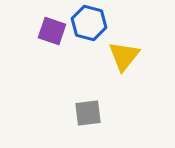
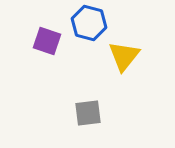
purple square: moved 5 px left, 10 px down
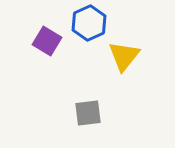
blue hexagon: rotated 20 degrees clockwise
purple square: rotated 12 degrees clockwise
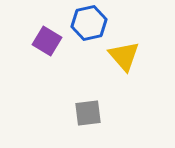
blue hexagon: rotated 12 degrees clockwise
yellow triangle: rotated 20 degrees counterclockwise
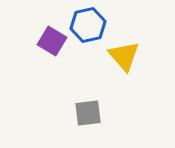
blue hexagon: moved 1 px left, 2 px down
purple square: moved 5 px right
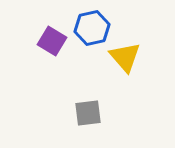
blue hexagon: moved 4 px right, 3 px down
yellow triangle: moved 1 px right, 1 px down
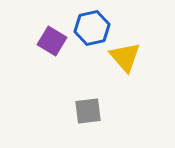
gray square: moved 2 px up
